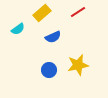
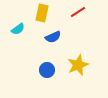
yellow rectangle: rotated 36 degrees counterclockwise
yellow star: rotated 10 degrees counterclockwise
blue circle: moved 2 px left
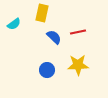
red line: moved 20 px down; rotated 21 degrees clockwise
cyan semicircle: moved 4 px left, 5 px up
blue semicircle: moved 1 px right; rotated 112 degrees counterclockwise
yellow star: rotated 20 degrees clockwise
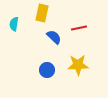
cyan semicircle: rotated 136 degrees clockwise
red line: moved 1 px right, 4 px up
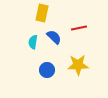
cyan semicircle: moved 19 px right, 18 px down
